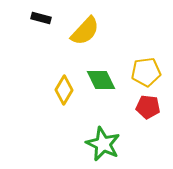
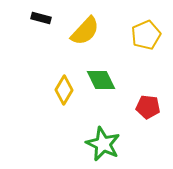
yellow pentagon: moved 37 px up; rotated 16 degrees counterclockwise
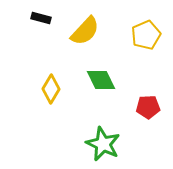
yellow diamond: moved 13 px left, 1 px up
red pentagon: rotated 10 degrees counterclockwise
